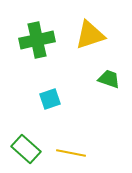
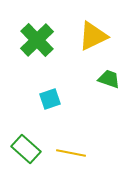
yellow triangle: moved 3 px right, 1 px down; rotated 8 degrees counterclockwise
green cross: rotated 32 degrees counterclockwise
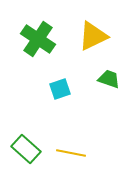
green cross: moved 1 px right, 1 px up; rotated 12 degrees counterclockwise
cyan square: moved 10 px right, 10 px up
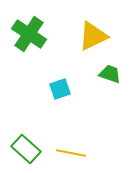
green cross: moved 9 px left, 5 px up
green trapezoid: moved 1 px right, 5 px up
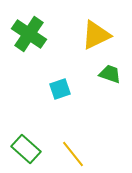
yellow triangle: moved 3 px right, 1 px up
yellow line: moved 2 px right, 1 px down; rotated 40 degrees clockwise
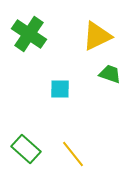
yellow triangle: moved 1 px right, 1 px down
cyan square: rotated 20 degrees clockwise
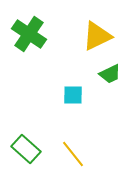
green trapezoid: rotated 135 degrees clockwise
cyan square: moved 13 px right, 6 px down
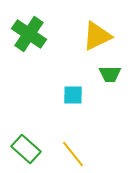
green trapezoid: rotated 25 degrees clockwise
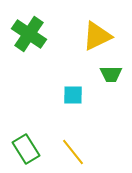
green trapezoid: moved 1 px right
green rectangle: rotated 16 degrees clockwise
yellow line: moved 2 px up
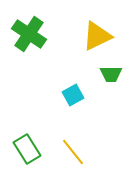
cyan square: rotated 30 degrees counterclockwise
green rectangle: moved 1 px right
